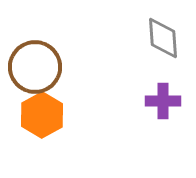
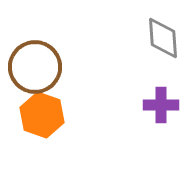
purple cross: moved 2 px left, 4 px down
orange hexagon: rotated 12 degrees counterclockwise
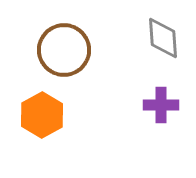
brown circle: moved 29 px right, 17 px up
orange hexagon: rotated 12 degrees clockwise
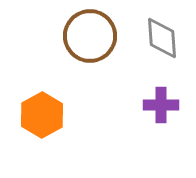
gray diamond: moved 1 px left
brown circle: moved 26 px right, 14 px up
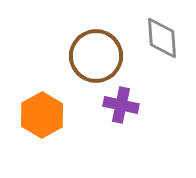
brown circle: moved 6 px right, 20 px down
purple cross: moved 40 px left; rotated 12 degrees clockwise
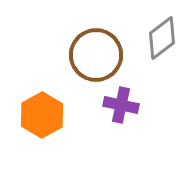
gray diamond: rotated 57 degrees clockwise
brown circle: moved 1 px up
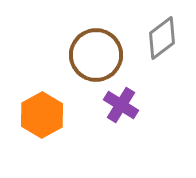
purple cross: rotated 20 degrees clockwise
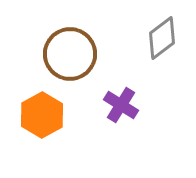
brown circle: moved 26 px left, 1 px up
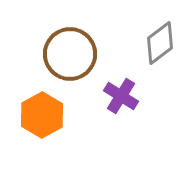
gray diamond: moved 2 px left, 5 px down
purple cross: moved 9 px up
